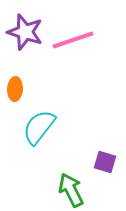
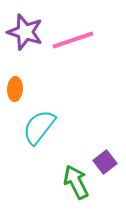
purple square: rotated 35 degrees clockwise
green arrow: moved 5 px right, 8 px up
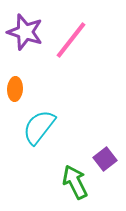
pink line: moved 2 px left; rotated 33 degrees counterclockwise
purple square: moved 3 px up
green arrow: moved 1 px left
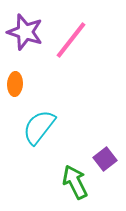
orange ellipse: moved 5 px up
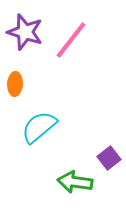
cyan semicircle: rotated 12 degrees clockwise
purple square: moved 4 px right, 1 px up
green arrow: rotated 56 degrees counterclockwise
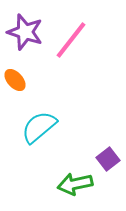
orange ellipse: moved 4 px up; rotated 45 degrees counterclockwise
purple square: moved 1 px left, 1 px down
green arrow: moved 2 px down; rotated 20 degrees counterclockwise
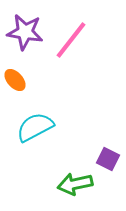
purple star: rotated 9 degrees counterclockwise
cyan semicircle: moved 4 px left; rotated 12 degrees clockwise
purple square: rotated 25 degrees counterclockwise
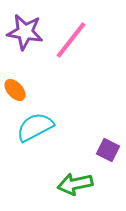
orange ellipse: moved 10 px down
purple square: moved 9 px up
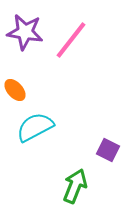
green arrow: moved 2 px down; rotated 124 degrees clockwise
